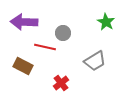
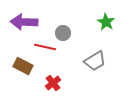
red cross: moved 8 px left
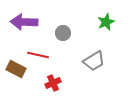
green star: rotated 18 degrees clockwise
red line: moved 7 px left, 8 px down
gray trapezoid: moved 1 px left
brown rectangle: moved 7 px left, 3 px down
red cross: rotated 14 degrees clockwise
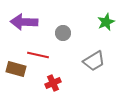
brown rectangle: rotated 12 degrees counterclockwise
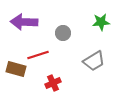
green star: moved 5 px left; rotated 18 degrees clockwise
red line: rotated 30 degrees counterclockwise
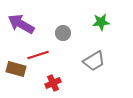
purple arrow: moved 3 px left, 2 px down; rotated 28 degrees clockwise
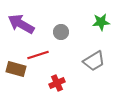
gray circle: moved 2 px left, 1 px up
red cross: moved 4 px right
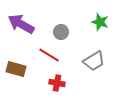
green star: moved 1 px left; rotated 24 degrees clockwise
red line: moved 11 px right; rotated 50 degrees clockwise
red cross: rotated 35 degrees clockwise
